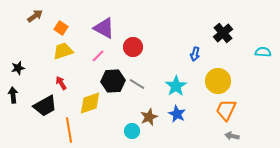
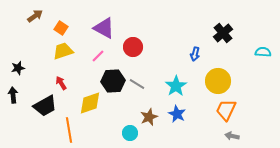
cyan circle: moved 2 px left, 2 px down
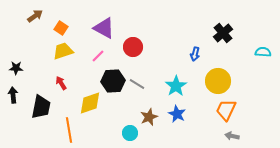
black star: moved 2 px left; rotated 16 degrees clockwise
black trapezoid: moved 4 px left, 1 px down; rotated 50 degrees counterclockwise
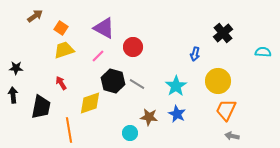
yellow trapezoid: moved 1 px right, 1 px up
black hexagon: rotated 20 degrees clockwise
brown star: rotated 30 degrees clockwise
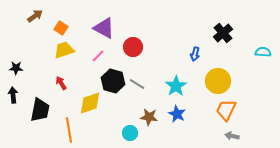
black trapezoid: moved 1 px left, 3 px down
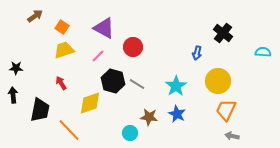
orange square: moved 1 px right, 1 px up
black cross: rotated 12 degrees counterclockwise
blue arrow: moved 2 px right, 1 px up
orange line: rotated 35 degrees counterclockwise
